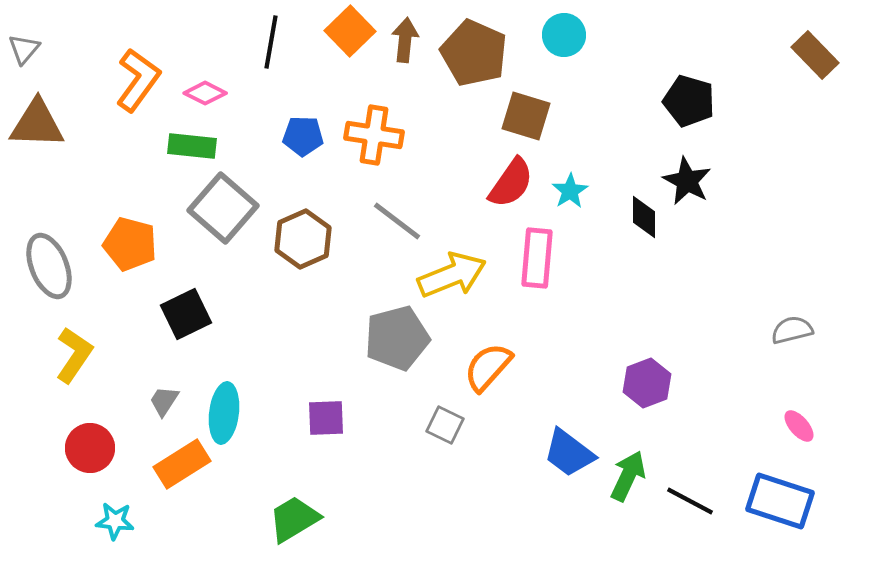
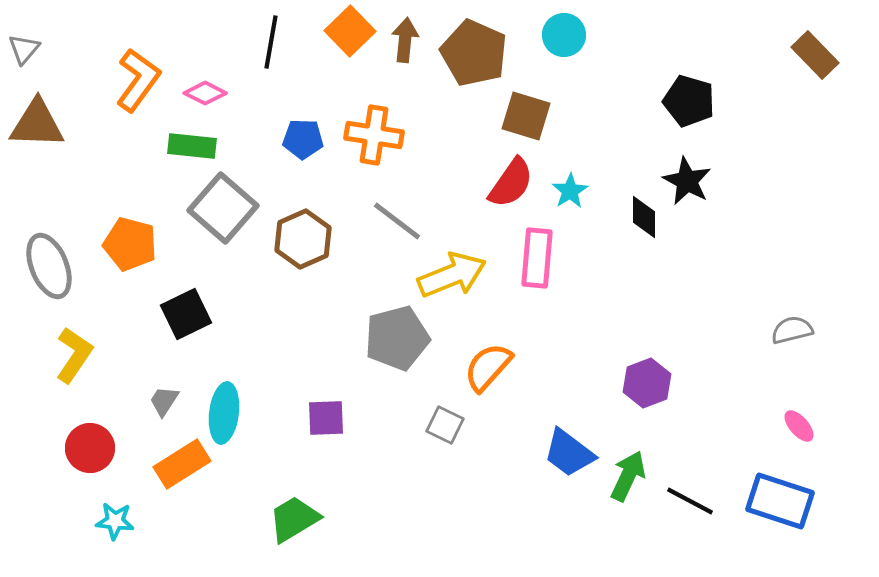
blue pentagon at (303, 136): moved 3 px down
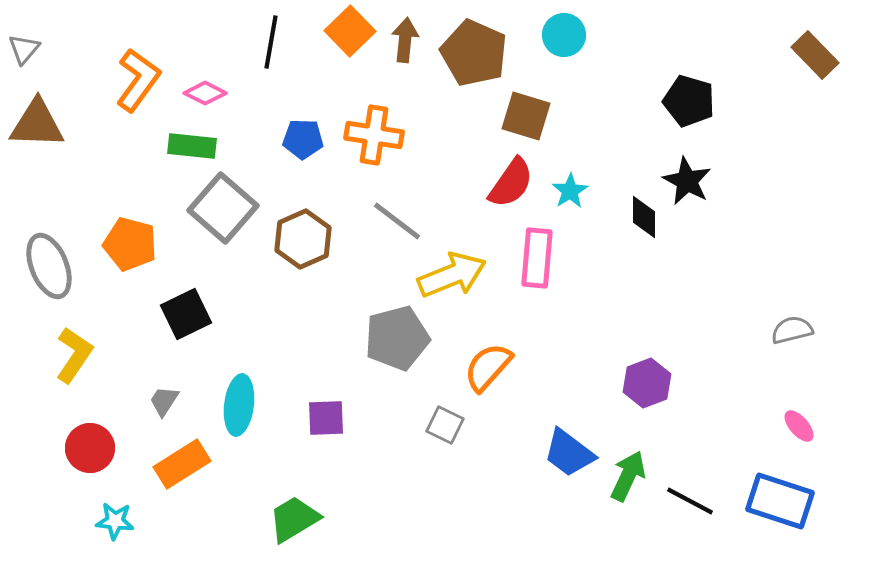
cyan ellipse at (224, 413): moved 15 px right, 8 px up
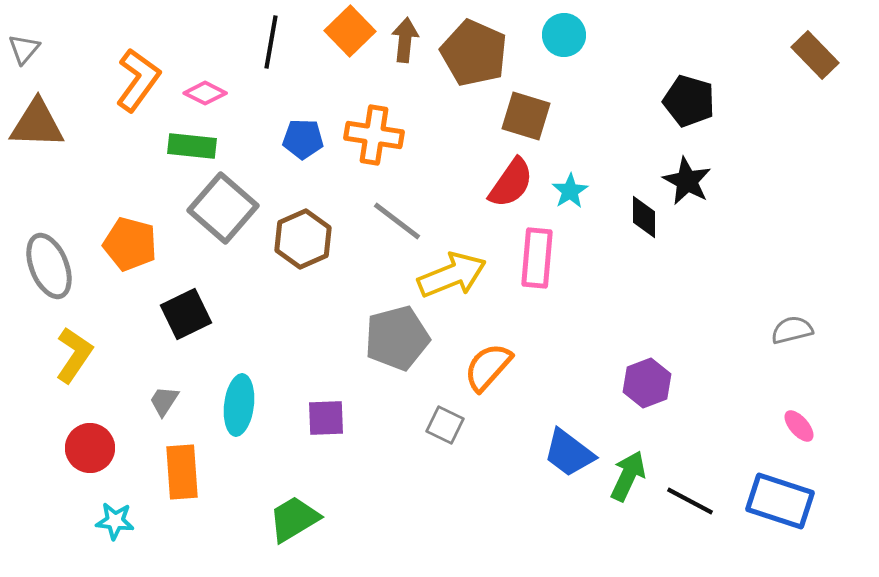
orange rectangle at (182, 464): moved 8 px down; rotated 62 degrees counterclockwise
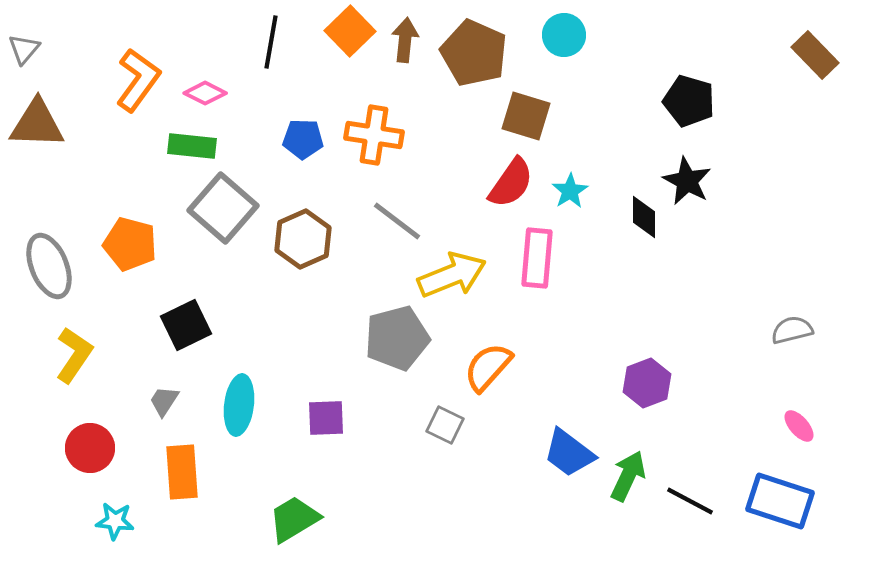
black square at (186, 314): moved 11 px down
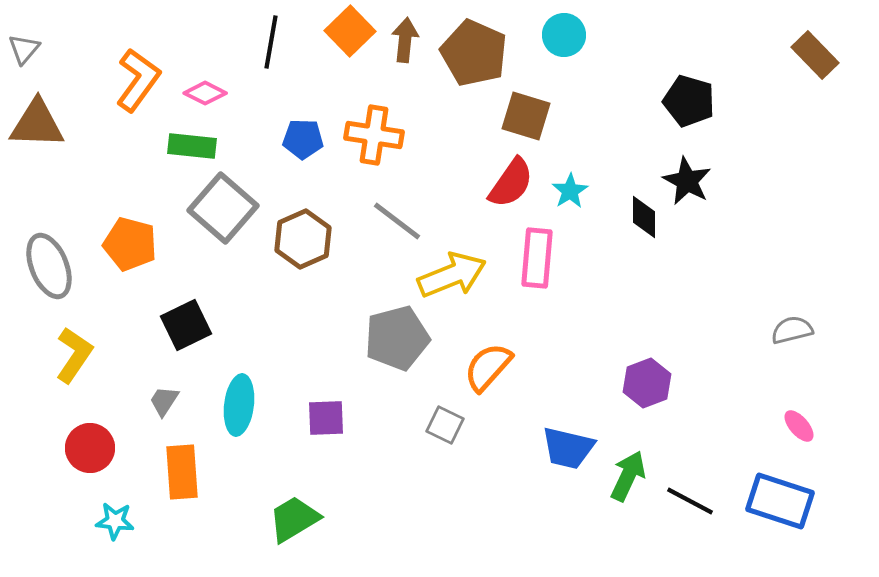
blue trapezoid at (569, 453): moved 1 px left, 5 px up; rotated 24 degrees counterclockwise
